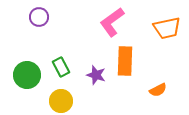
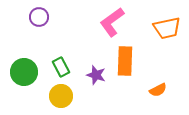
green circle: moved 3 px left, 3 px up
yellow circle: moved 5 px up
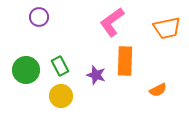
green rectangle: moved 1 px left, 1 px up
green circle: moved 2 px right, 2 px up
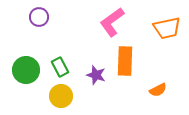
green rectangle: moved 1 px down
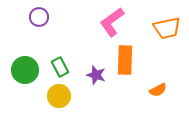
orange rectangle: moved 1 px up
green circle: moved 1 px left
yellow circle: moved 2 px left
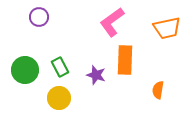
orange semicircle: rotated 126 degrees clockwise
yellow circle: moved 2 px down
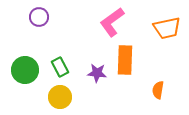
purple star: moved 1 px right, 2 px up; rotated 12 degrees counterclockwise
yellow circle: moved 1 px right, 1 px up
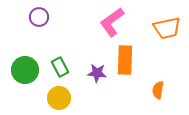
yellow circle: moved 1 px left, 1 px down
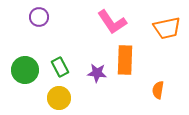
pink L-shape: rotated 88 degrees counterclockwise
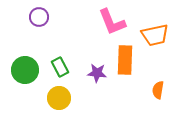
pink L-shape: rotated 12 degrees clockwise
orange trapezoid: moved 12 px left, 7 px down
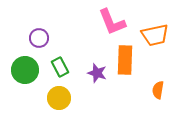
purple circle: moved 21 px down
purple star: rotated 12 degrees clockwise
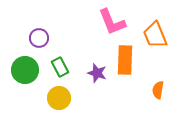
orange trapezoid: rotated 80 degrees clockwise
